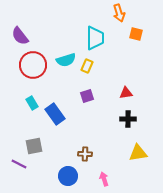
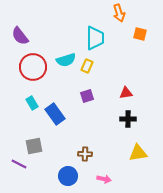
orange square: moved 4 px right
red circle: moved 2 px down
pink arrow: rotated 120 degrees clockwise
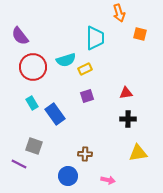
yellow rectangle: moved 2 px left, 3 px down; rotated 40 degrees clockwise
gray square: rotated 30 degrees clockwise
pink arrow: moved 4 px right, 1 px down
